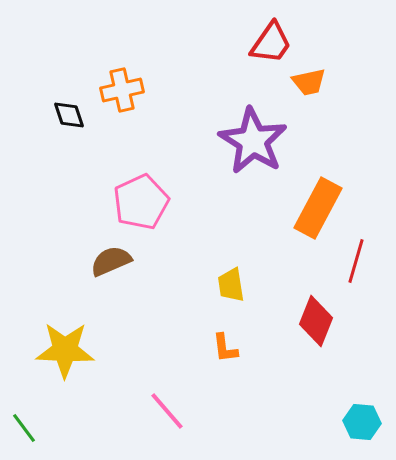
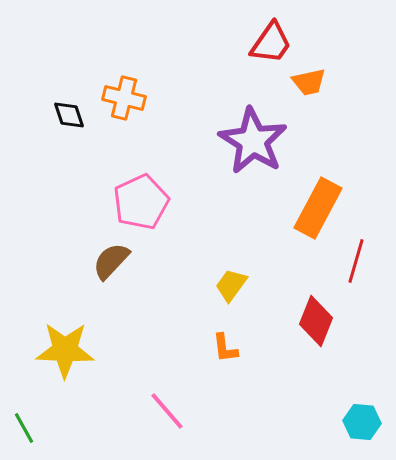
orange cross: moved 2 px right, 8 px down; rotated 27 degrees clockwise
brown semicircle: rotated 24 degrees counterclockwise
yellow trapezoid: rotated 45 degrees clockwise
green line: rotated 8 degrees clockwise
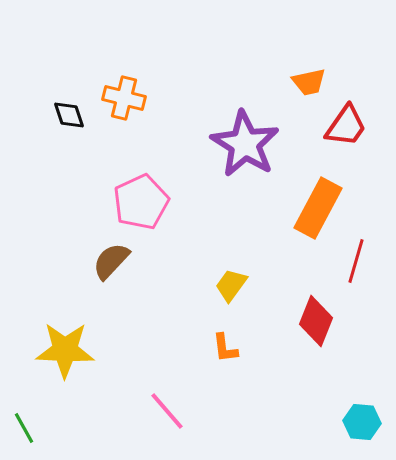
red trapezoid: moved 75 px right, 83 px down
purple star: moved 8 px left, 3 px down
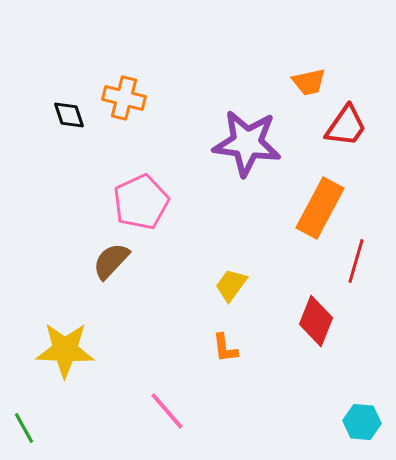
purple star: moved 2 px right, 1 px up; rotated 24 degrees counterclockwise
orange rectangle: moved 2 px right
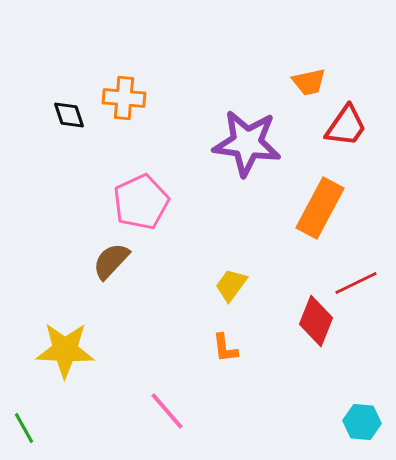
orange cross: rotated 9 degrees counterclockwise
red line: moved 22 px down; rotated 48 degrees clockwise
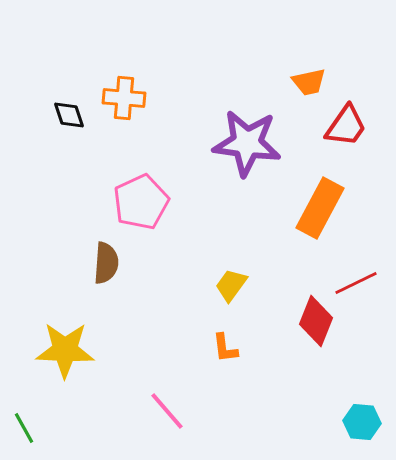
brown semicircle: moved 5 px left, 2 px down; rotated 141 degrees clockwise
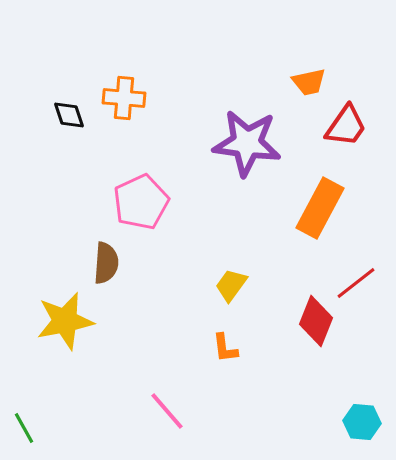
red line: rotated 12 degrees counterclockwise
yellow star: moved 29 px up; rotated 14 degrees counterclockwise
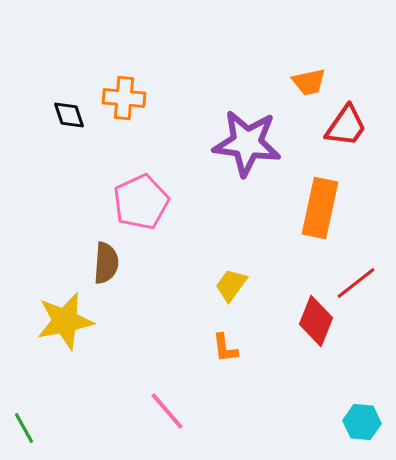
orange rectangle: rotated 16 degrees counterclockwise
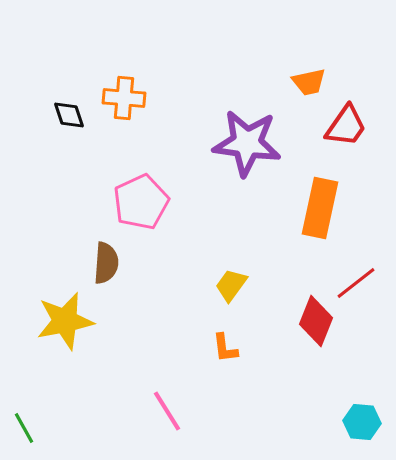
pink line: rotated 9 degrees clockwise
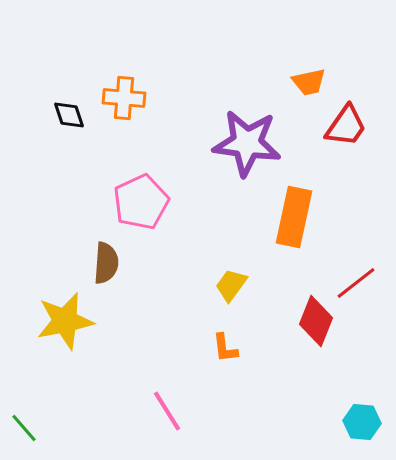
orange rectangle: moved 26 px left, 9 px down
green line: rotated 12 degrees counterclockwise
